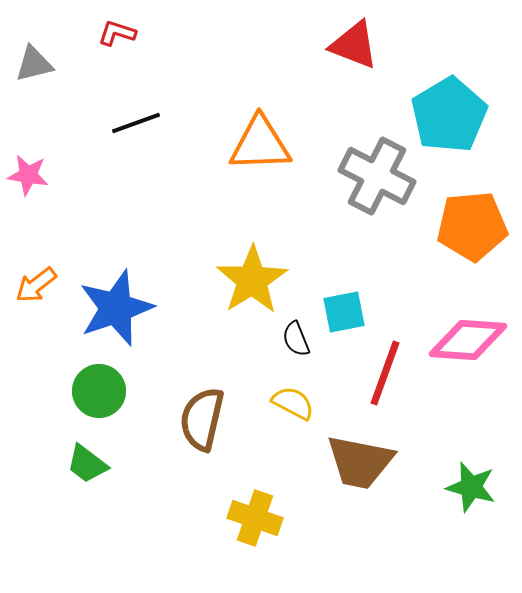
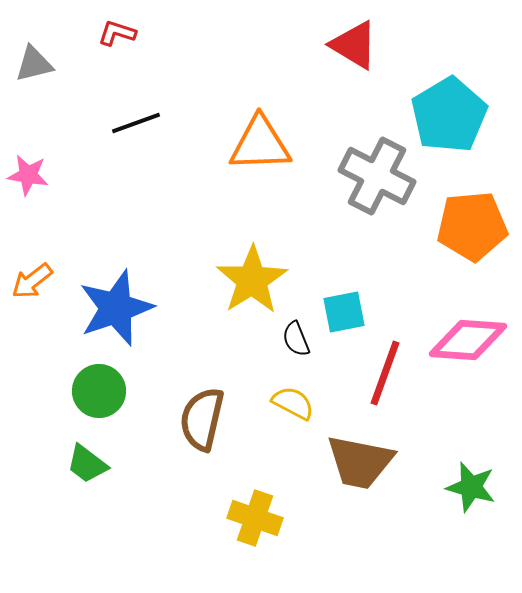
red triangle: rotated 10 degrees clockwise
orange arrow: moved 4 px left, 4 px up
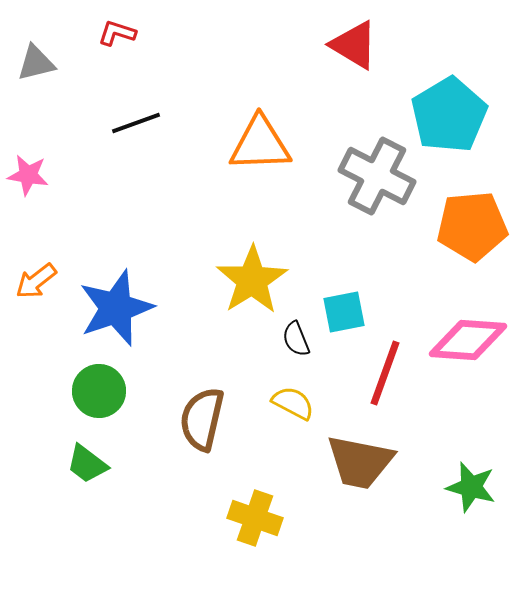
gray triangle: moved 2 px right, 1 px up
orange arrow: moved 4 px right
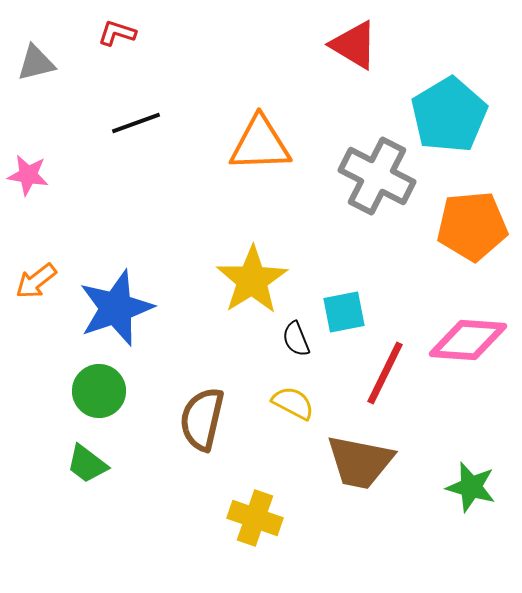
red line: rotated 6 degrees clockwise
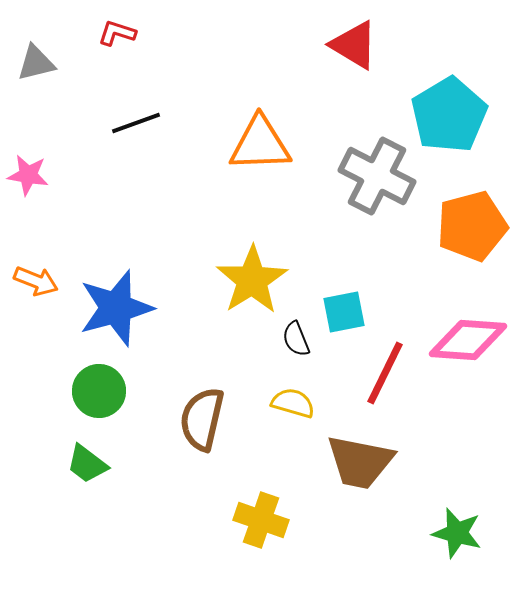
orange pentagon: rotated 10 degrees counterclockwise
orange arrow: rotated 120 degrees counterclockwise
blue star: rotated 4 degrees clockwise
yellow semicircle: rotated 12 degrees counterclockwise
green star: moved 14 px left, 46 px down
yellow cross: moved 6 px right, 2 px down
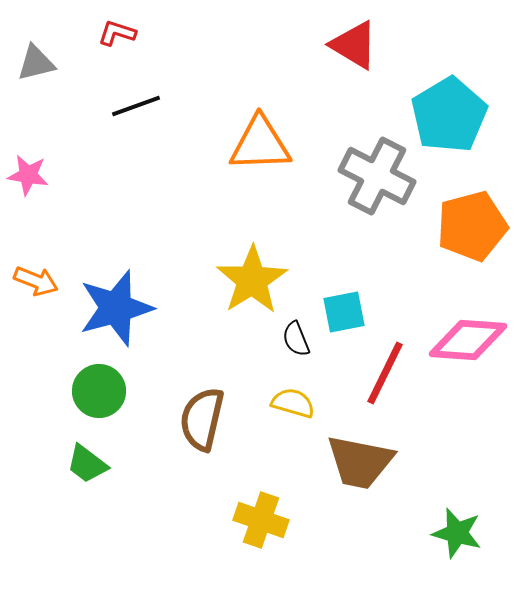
black line: moved 17 px up
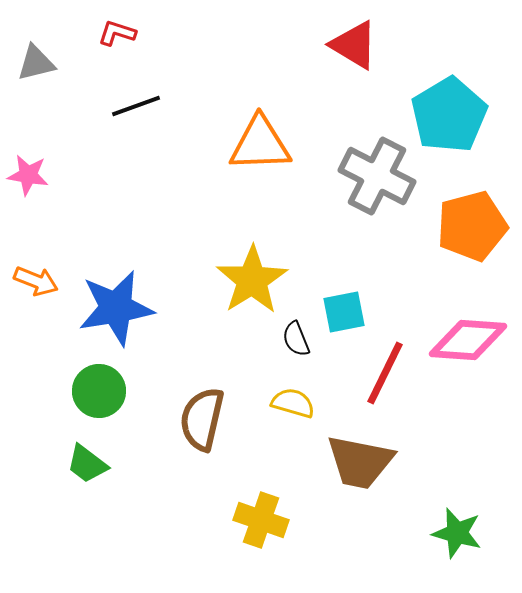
blue star: rotated 6 degrees clockwise
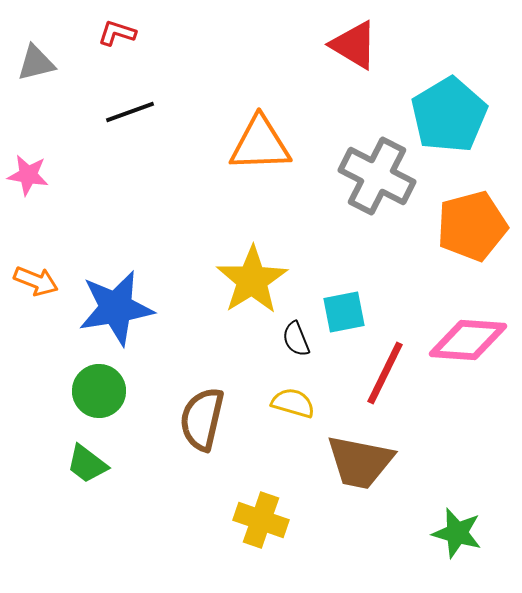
black line: moved 6 px left, 6 px down
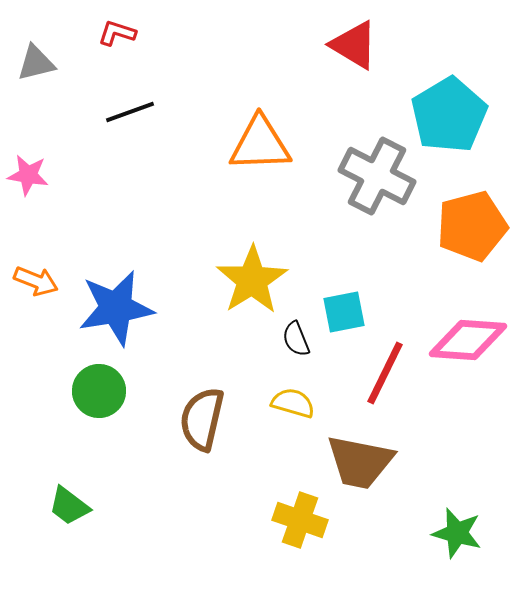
green trapezoid: moved 18 px left, 42 px down
yellow cross: moved 39 px right
